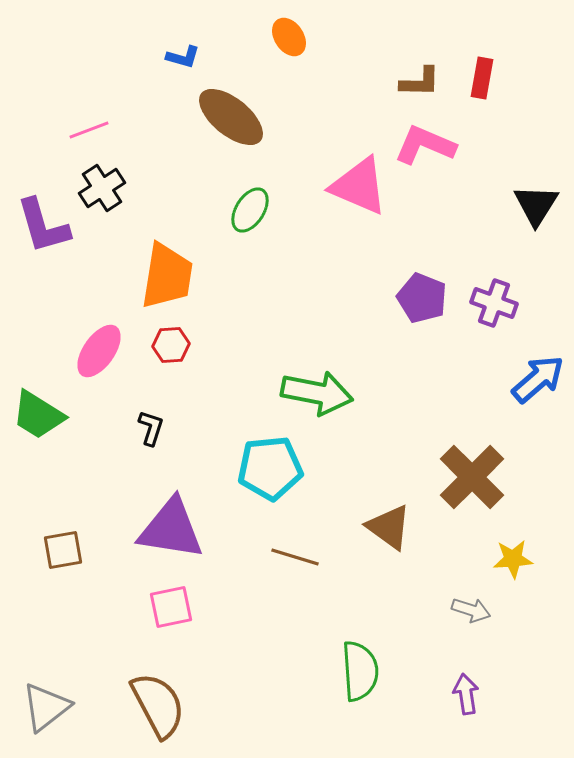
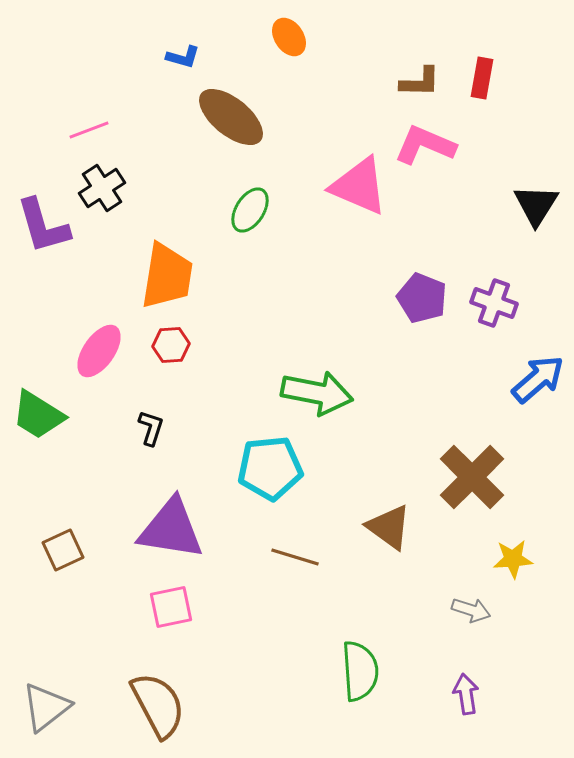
brown square: rotated 15 degrees counterclockwise
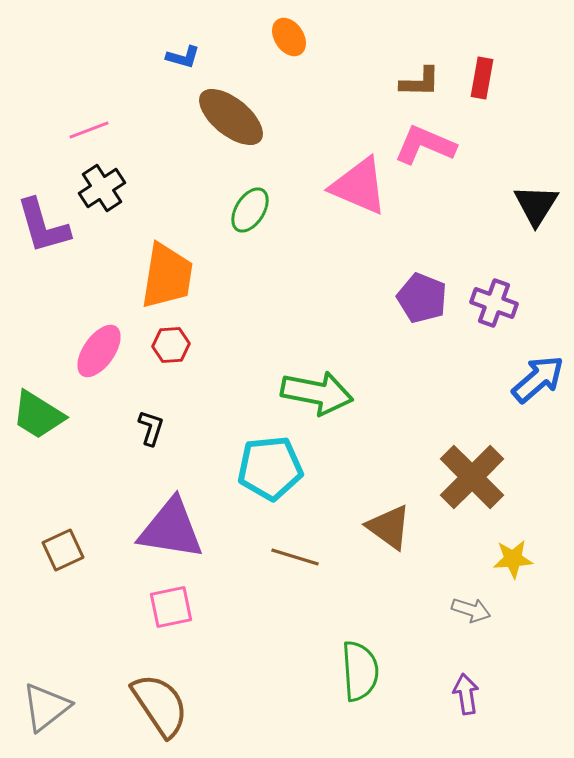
brown semicircle: moved 2 px right; rotated 6 degrees counterclockwise
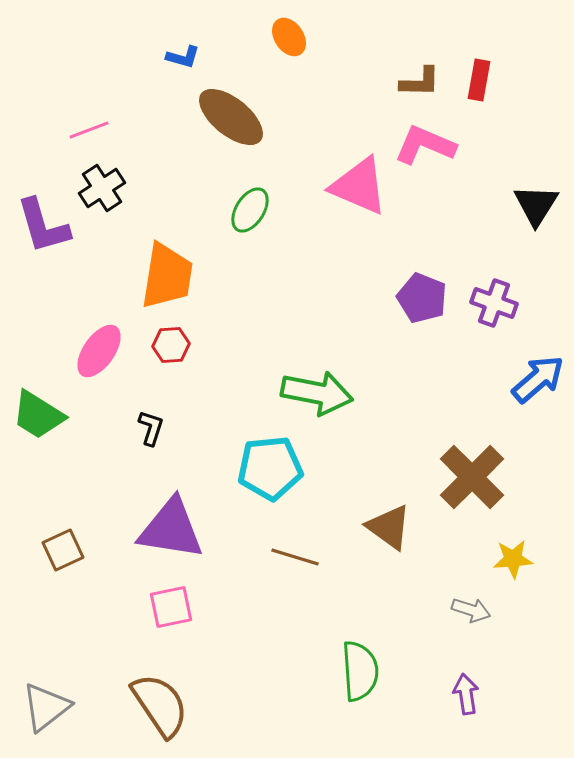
red rectangle: moved 3 px left, 2 px down
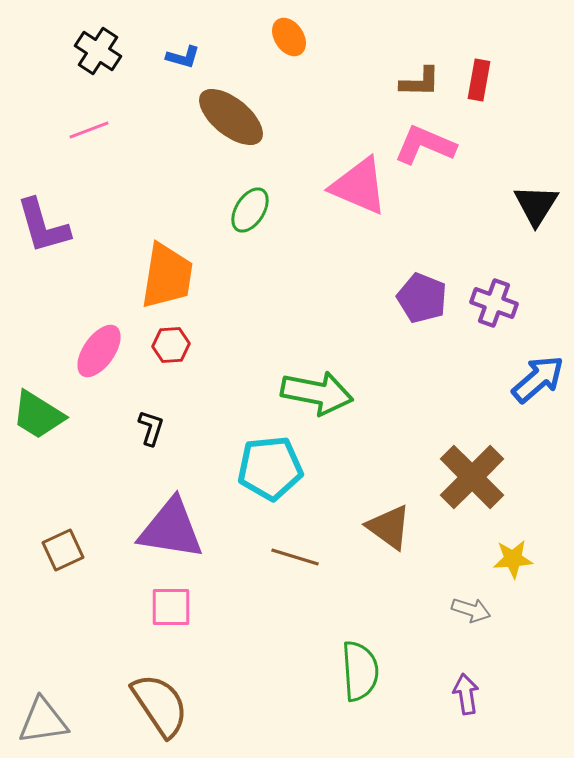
black cross: moved 4 px left, 137 px up; rotated 24 degrees counterclockwise
pink square: rotated 12 degrees clockwise
gray triangle: moved 3 px left, 14 px down; rotated 30 degrees clockwise
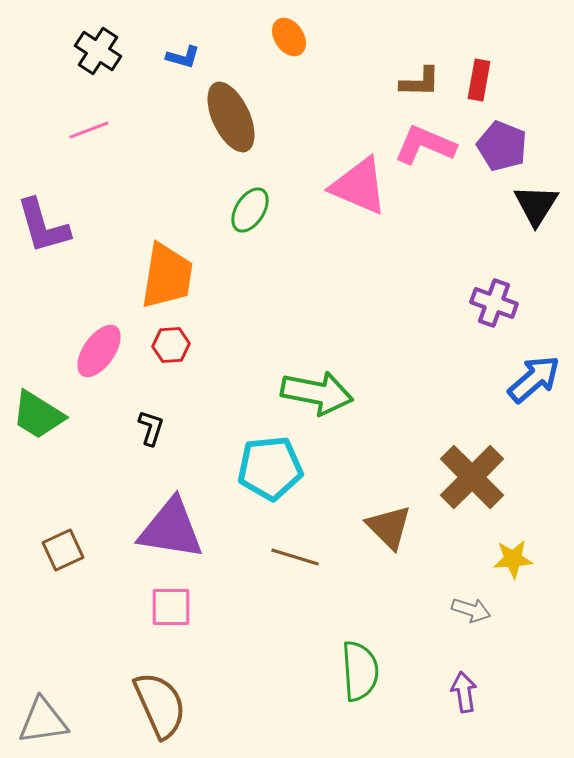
brown ellipse: rotated 26 degrees clockwise
purple pentagon: moved 80 px right, 152 px up
blue arrow: moved 4 px left
brown triangle: rotated 9 degrees clockwise
purple arrow: moved 2 px left, 2 px up
brown semicircle: rotated 10 degrees clockwise
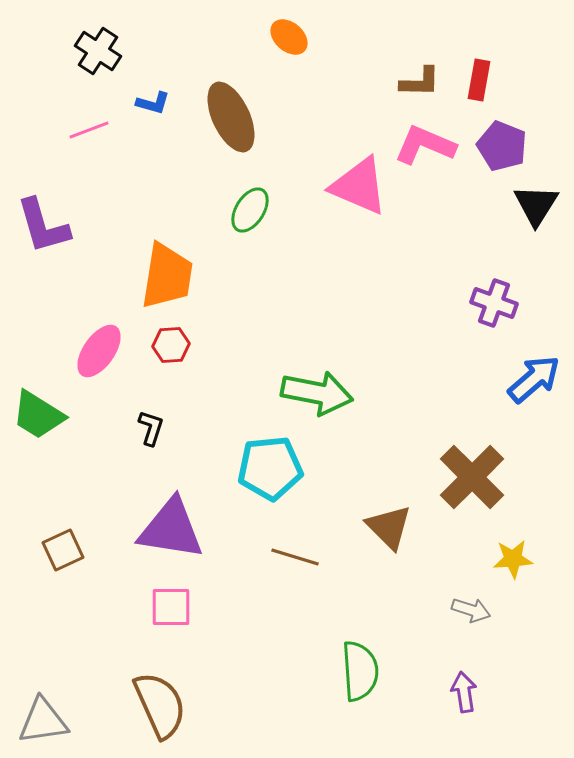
orange ellipse: rotated 15 degrees counterclockwise
blue L-shape: moved 30 px left, 46 px down
